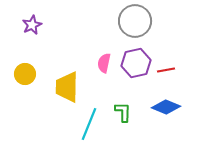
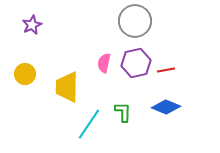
cyan line: rotated 12 degrees clockwise
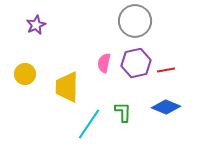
purple star: moved 4 px right
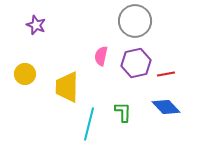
purple star: rotated 24 degrees counterclockwise
pink semicircle: moved 3 px left, 7 px up
red line: moved 4 px down
blue diamond: rotated 24 degrees clockwise
cyan line: rotated 20 degrees counterclockwise
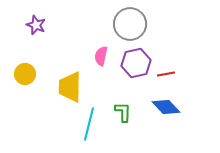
gray circle: moved 5 px left, 3 px down
yellow trapezoid: moved 3 px right
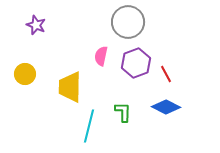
gray circle: moved 2 px left, 2 px up
purple hexagon: rotated 8 degrees counterclockwise
red line: rotated 72 degrees clockwise
blue diamond: rotated 20 degrees counterclockwise
cyan line: moved 2 px down
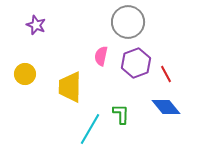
blue diamond: rotated 24 degrees clockwise
green L-shape: moved 2 px left, 2 px down
cyan line: moved 1 px right, 3 px down; rotated 16 degrees clockwise
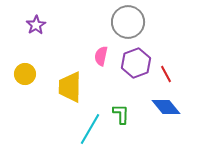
purple star: rotated 18 degrees clockwise
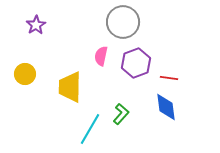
gray circle: moved 5 px left
red line: moved 3 px right, 4 px down; rotated 54 degrees counterclockwise
blue diamond: rotated 32 degrees clockwise
green L-shape: rotated 40 degrees clockwise
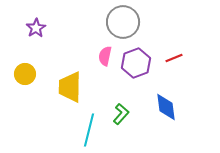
purple star: moved 3 px down
pink semicircle: moved 4 px right
red line: moved 5 px right, 20 px up; rotated 30 degrees counterclockwise
cyan line: moved 1 px left, 1 px down; rotated 16 degrees counterclockwise
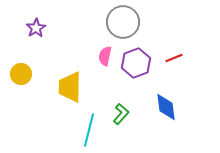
yellow circle: moved 4 px left
